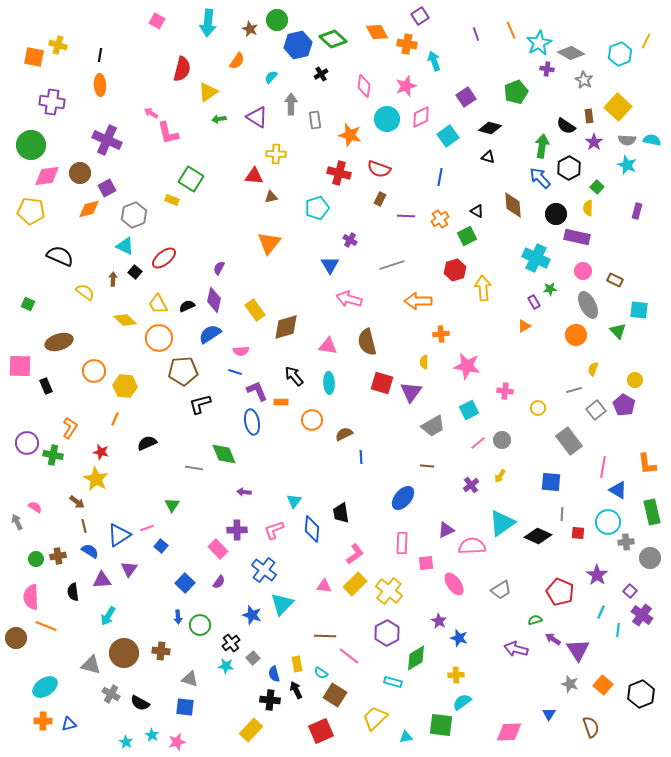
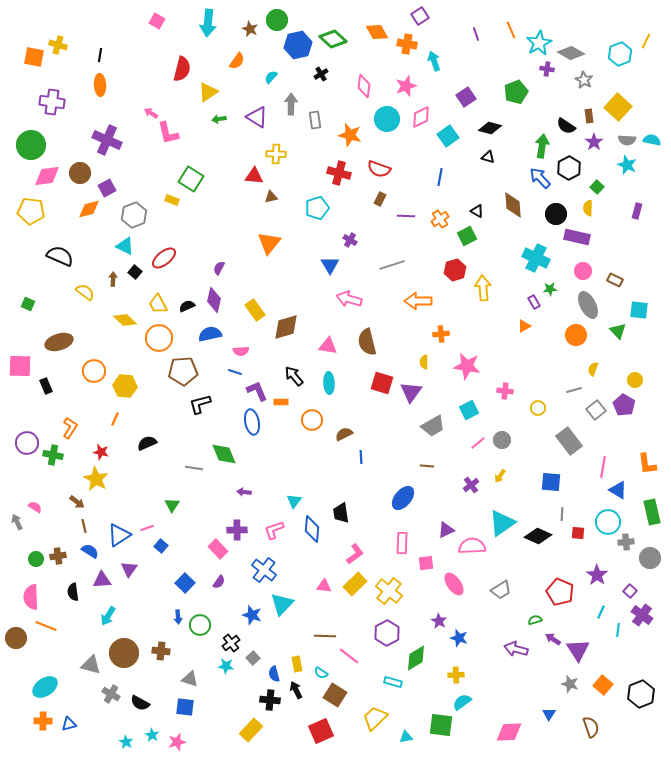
blue semicircle at (210, 334): rotated 20 degrees clockwise
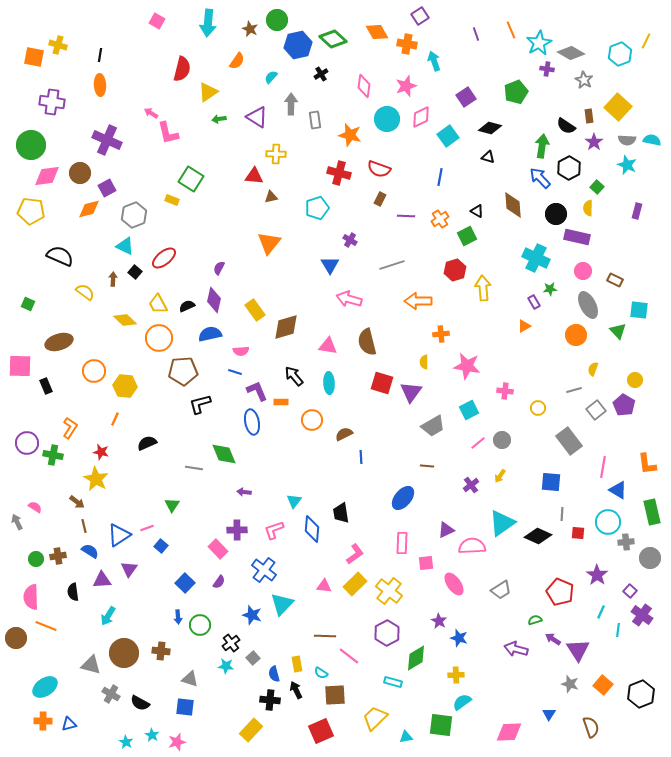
brown square at (335, 695): rotated 35 degrees counterclockwise
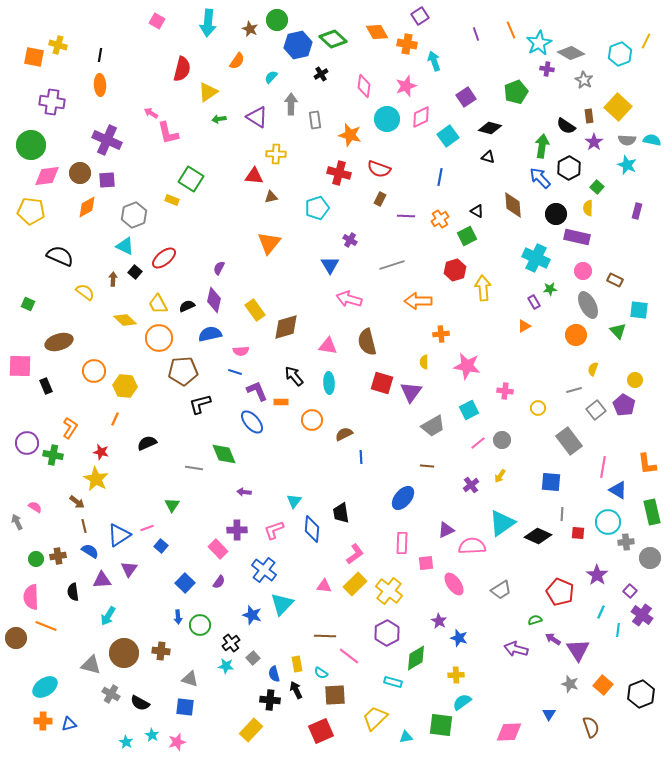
purple square at (107, 188): moved 8 px up; rotated 24 degrees clockwise
orange diamond at (89, 209): moved 2 px left, 2 px up; rotated 15 degrees counterclockwise
blue ellipse at (252, 422): rotated 30 degrees counterclockwise
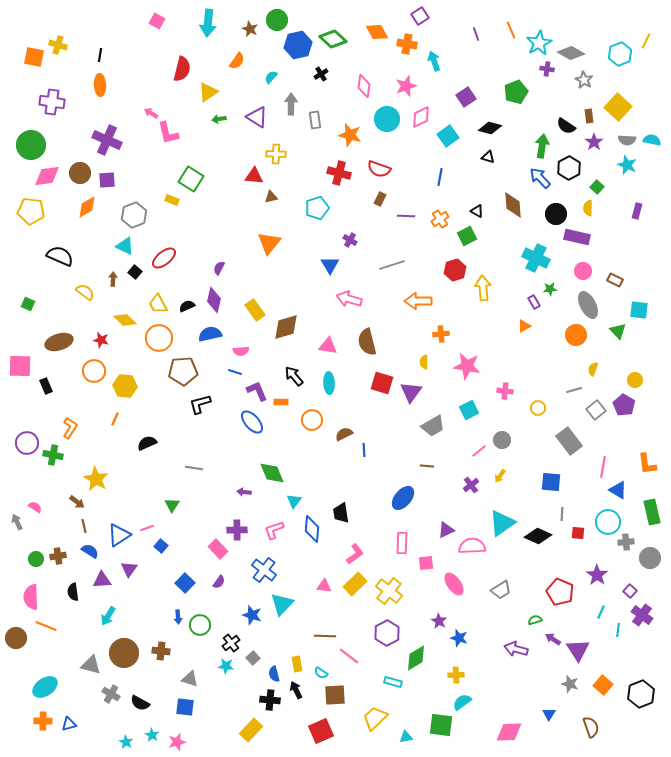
pink line at (478, 443): moved 1 px right, 8 px down
red star at (101, 452): moved 112 px up
green diamond at (224, 454): moved 48 px right, 19 px down
blue line at (361, 457): moved 3 px right, 7 px up
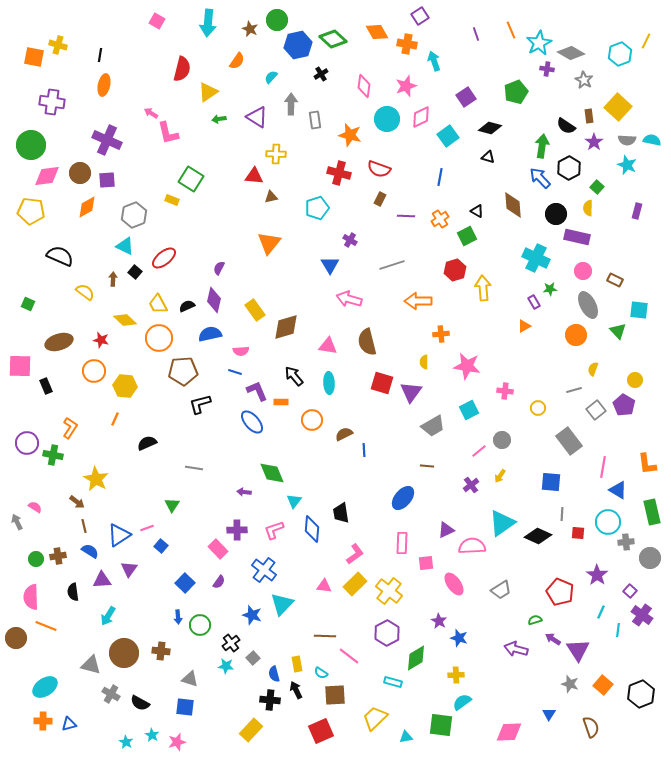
orange ellipse at (100, 85): moved 4 px right; rotated 15 degrees clockwise
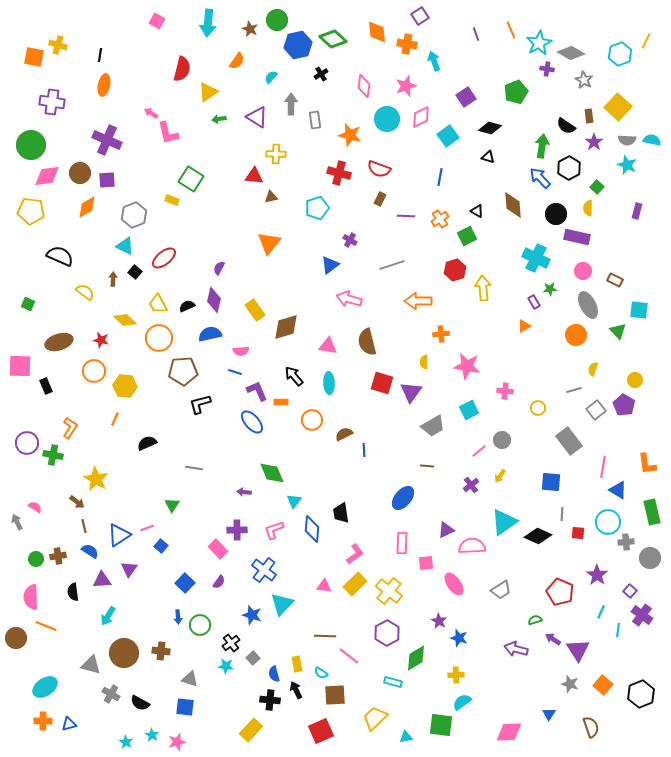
orange diamond at (377, 32): rotated 25 degrees clockwise
blue triangle at (330, 265): rotated 24 degrees clockwise
cyan triangle at (502, 523): moved 2 px right, 1 px up
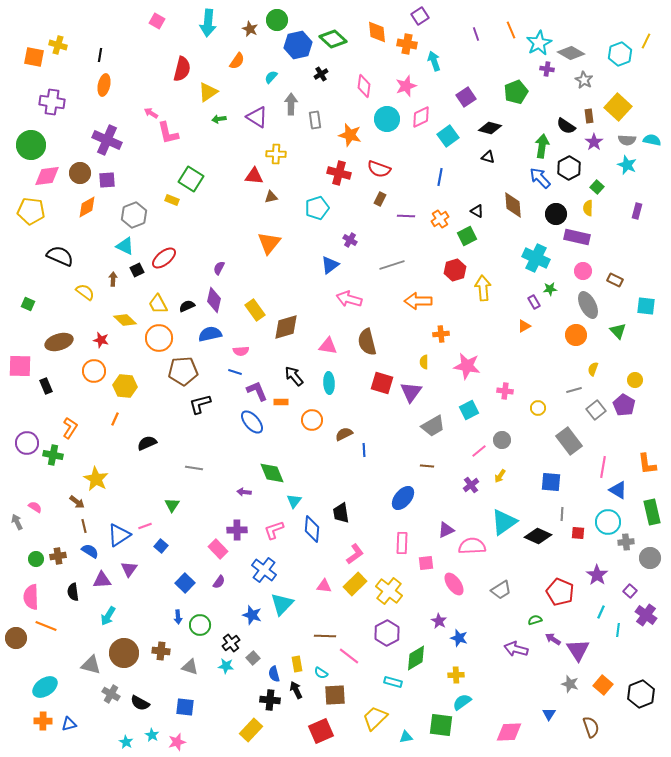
black square at (135, 272): moved 2 px right, 2 px up; rotated 24 degrees clockwise
cyan square at (639, 310): moved 7 px right, 4 px up
pink line at (147, 528): moved 2 px left, 2 px up
purple cross at (642, 615): moved 4 px right
gray triangle at (190, 679): moved 12 px up
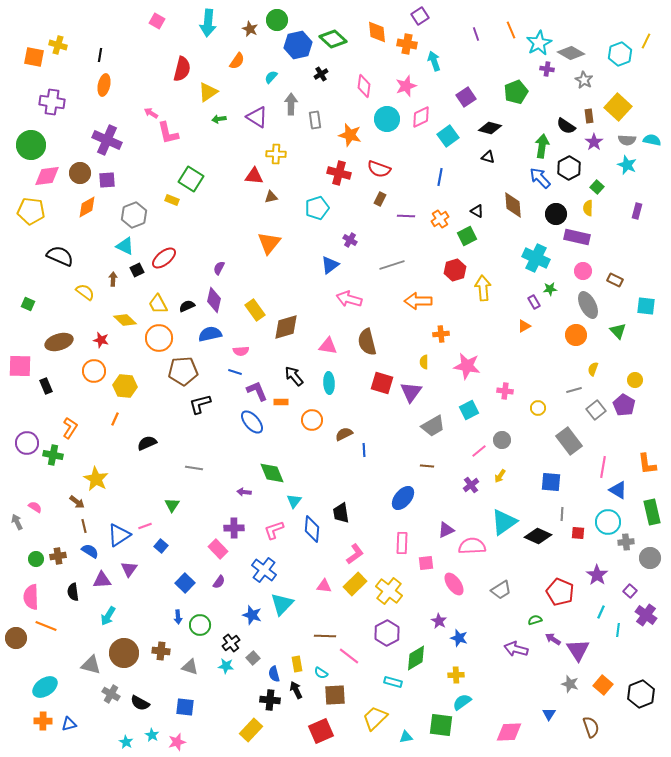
purple cross at (237, 530): moved 3 px left, 2 px up
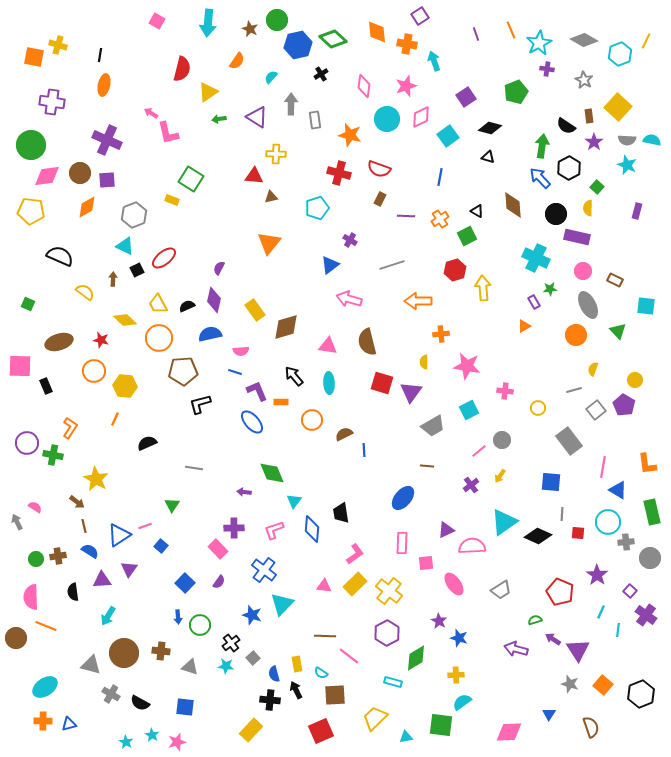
gray diamond at (571, 53): moved 13 px right, 13 px up
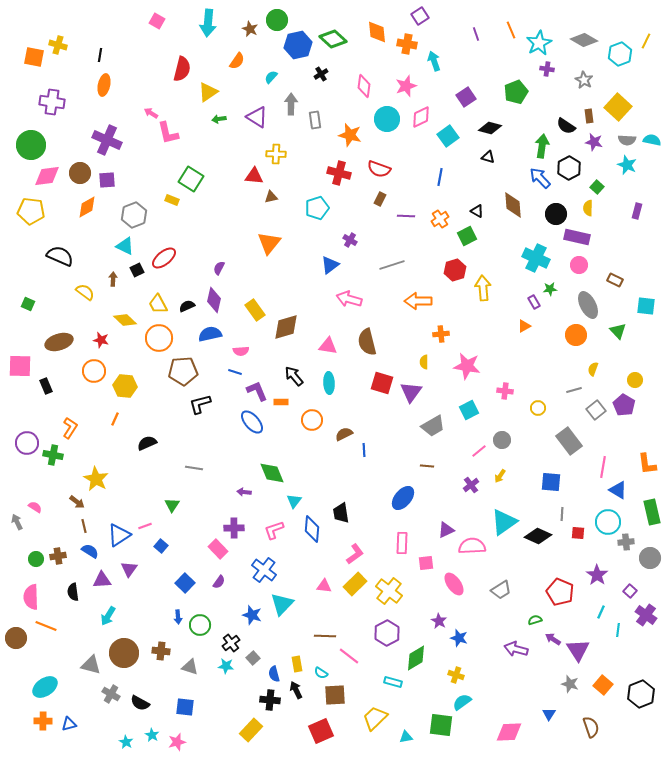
purple star at (594, 142): rotated 24 degrees counterclockwise
pink circle at (583, 271): moved 4 px left, 6 px up
yellow cross at (456, 675): rotated 21 degrees clockwise
